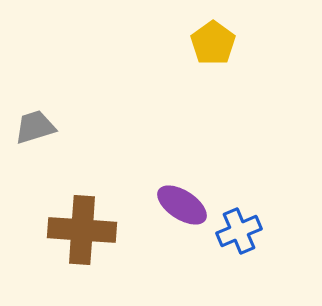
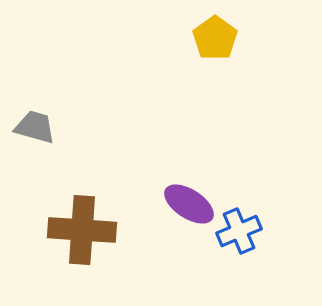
yellow pentagon: moved 2 px right, 5 px up
gray trapezoid: rotated 33 degrees clockwise
purple ellipse: moved 7 px right, 1 px up
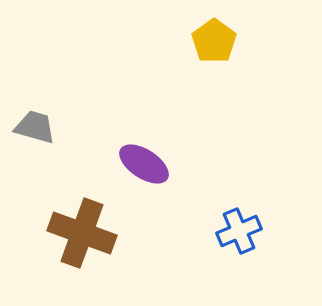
yellow pentagon: moved 1 px left, 3 px down
purple ellipse: moved 45 px left, 40 px up
brown cross: moved 3 px down; rotated 16 degrees clockwise
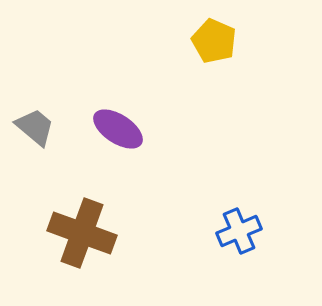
yellow pentagon: rotated 12 degrees counterclockwise
gray trapezoid: rotated 24 degrees clockwise
purple ellipse: moved 26 px left, 35 px up
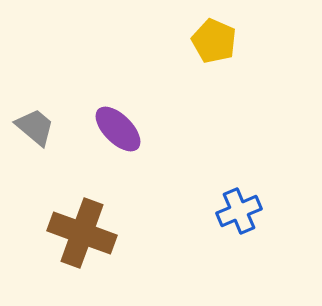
purple ellipse: rotated 12 degrees clockwise
blue cross: moved 20 px up
